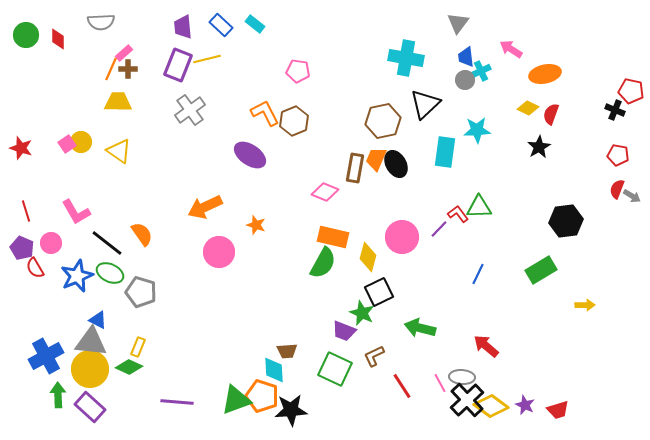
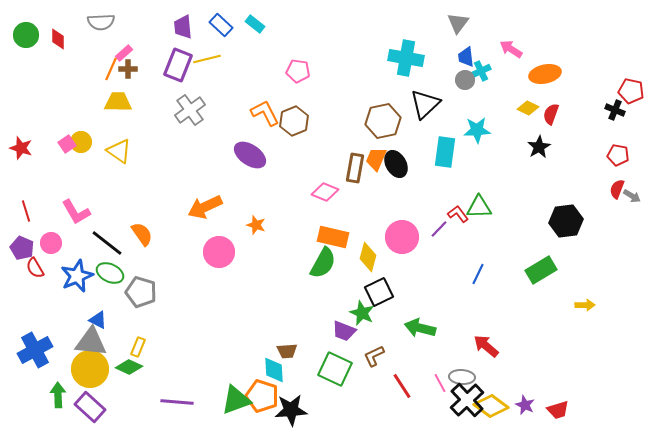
blue cross at (46, 356): moved 11 px left, 6 px up
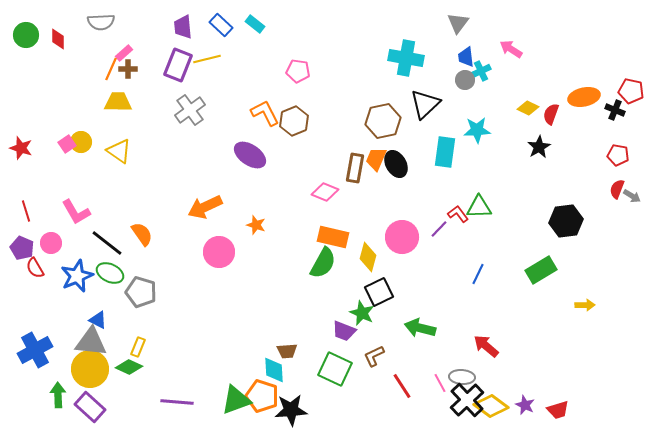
orange ellipse at (545, 74): moved 39 px right, 23 px down
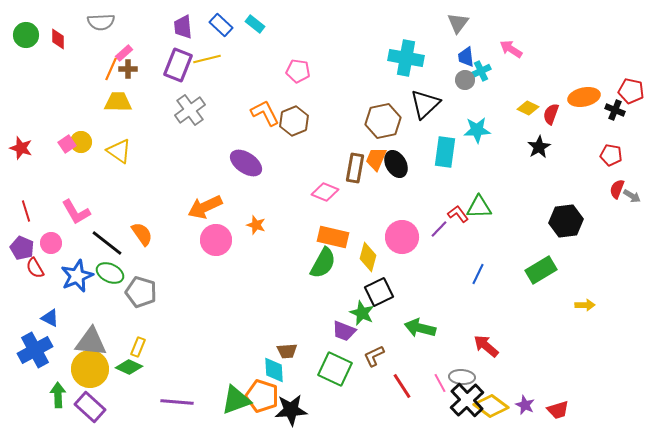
purple ellipse at (250, 155): moved 4 px left, 8 px down
red pentagon at (618, 155): moved 7 px left
pink circle at (219, 252): moved 3 px left, 12 px up
blue triangle at (98, 320): moved 48 px left, 2 px up
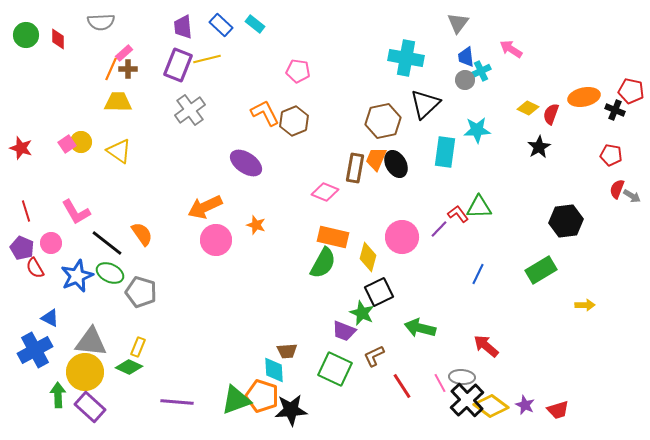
yellow circle at (90, 369): moved 5 px left, 3 px down
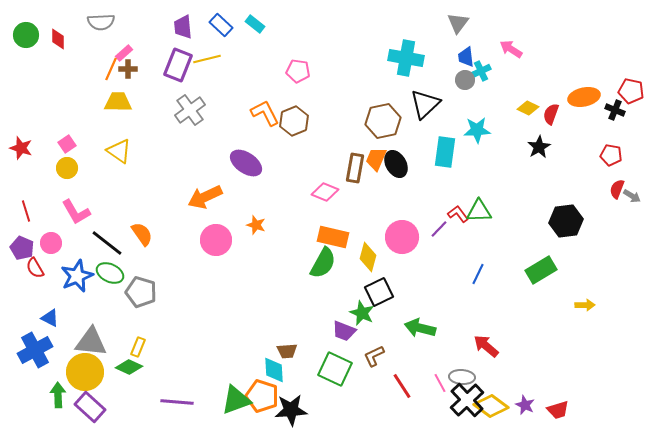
yellow circle at (81, 142): moved 14 px left, 26 px down
orange arrow at (205, 207): moved 10 px up
green triangle at (479, 207): moved 4 px down
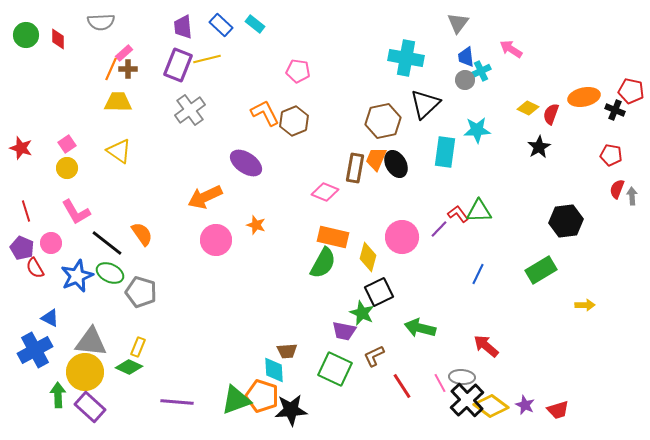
gray arrow at (632, 196): rotated 126 degrees counterclockwise
purple trapezoid at (344, 331): rotated 10 degrees counterclockwise
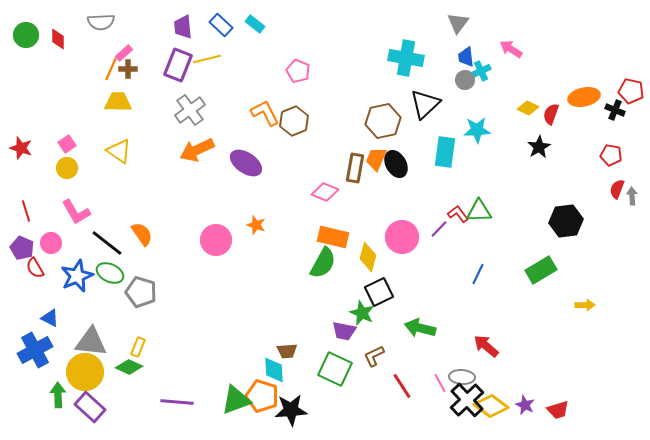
pink pentagon at (298, 71): rotated 15 degrees clockwise
orange arrow at (205, 197): moved 8 px left, 47 px up
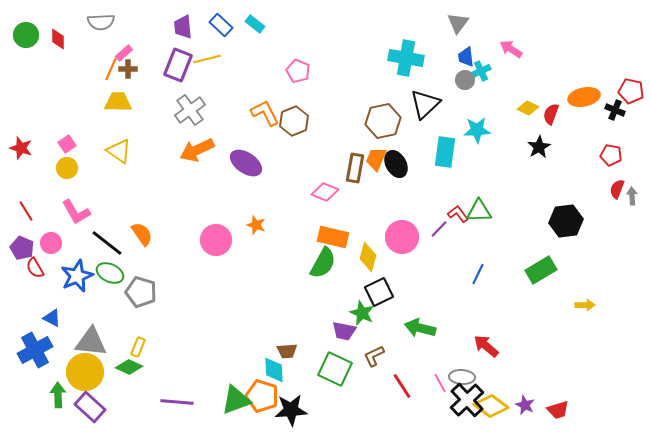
red line at (26, 211): rotated 15 degrees counterclockwise
blue triangle at (50, 318): moved 2 px right
